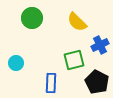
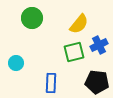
yellow semicircle: moved 2 px right, 2 px down; rotated 95 degrees counterclockwise
blue cross: moved 1 px left
green square: moved 8 px up
black pentagon: rotated 20 degrees counterclockwise
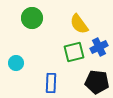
yellow semicircle: rotated 105 degrees clockwise
blue cross: moved 2 px down
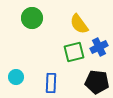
cyan circle: moved 14 px down
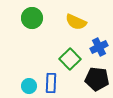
yellow semicircle: moved 3 px left, 2 px up; rotated 30 degrees counterclockwise
green square: moved 4 px left, 7 px down; rotated 30 degrees counterclockwise
cyan circle: moved 13 px right, 9 px down
black pentagon: moved 3 px up
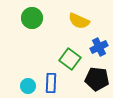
yellow semicircle: moved 3 px right, 1 px up
green square: rotated 10 degrees counterclockwise
cyan circle: moved 1 px left
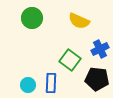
blue cross: moved 1 px right, 2 px down
green square: moved 1 px down
cyan circle: moved 1 px up
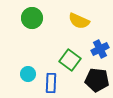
black pentagon: moved 1 px down
cyan circle: moved 11 px up
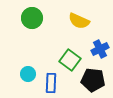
black pentagon: moved 4 px left
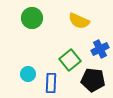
green square: rotated 15 degrees clockwise
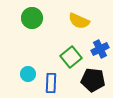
green square: moved 1 px right, 3 px up
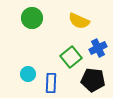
blue cross: moved 2 px left, 1 px up
